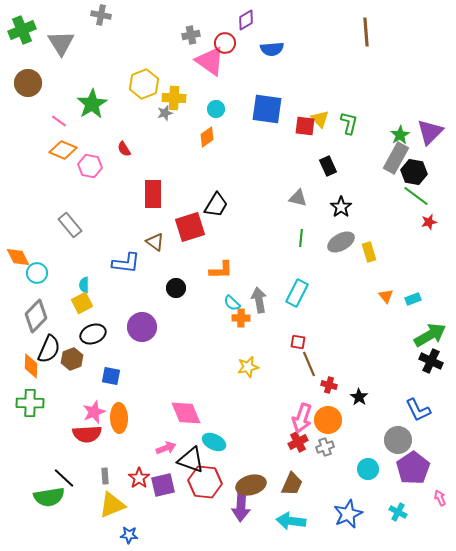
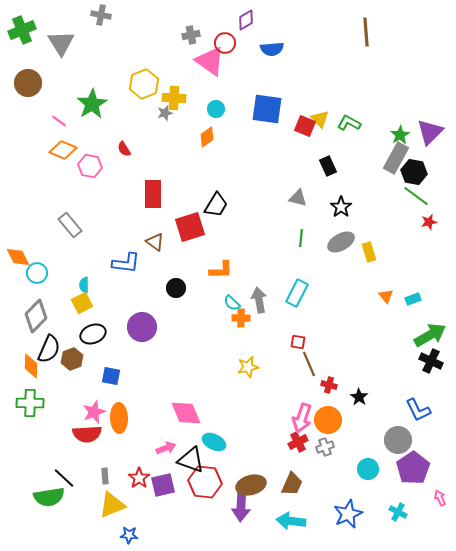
green L-shape at (349, 123): rotated 75 degrees counterclockwise
red square at (305, 126): rotated 15 degrees clockwise
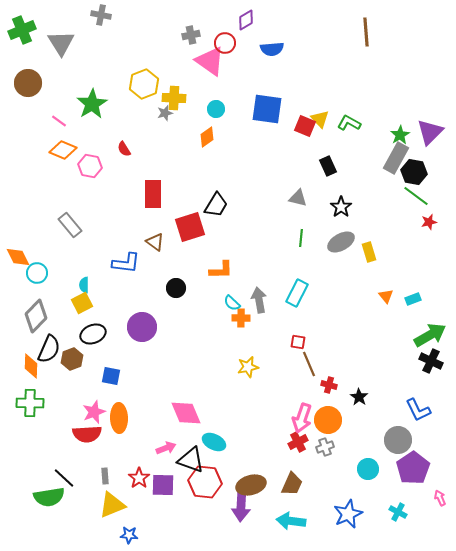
purple square at (163, 485): rotated 15 degrees clockwise
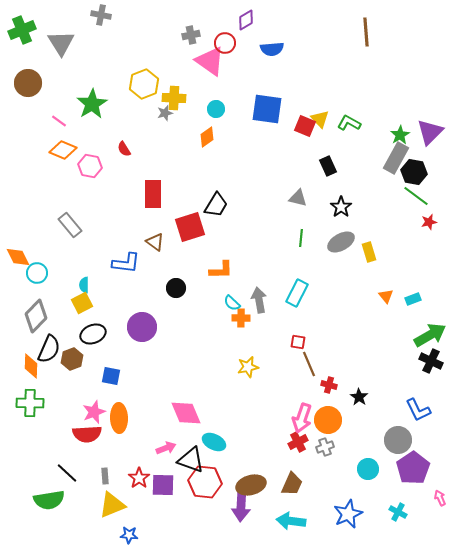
black line at (64, 478): moved 3 px right, 5 px up
green semicircle at (49, 497): moved 3 px down
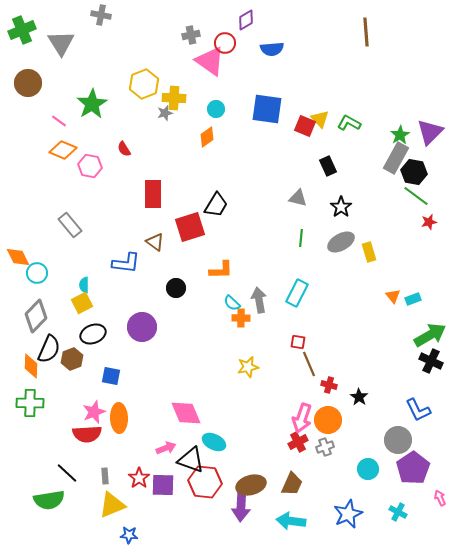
orange triangle at (386, 296): moved 7 px right
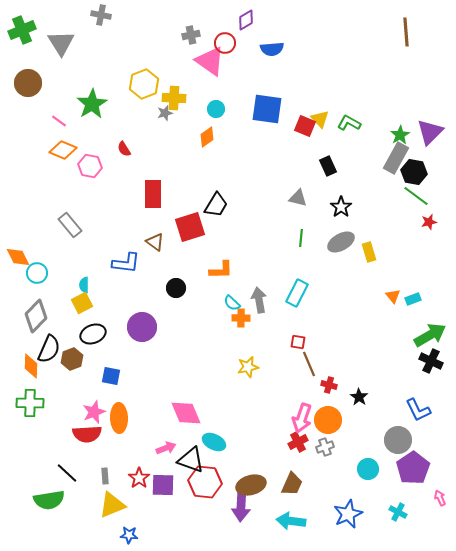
brown line at (366, 32): moved 40 px right
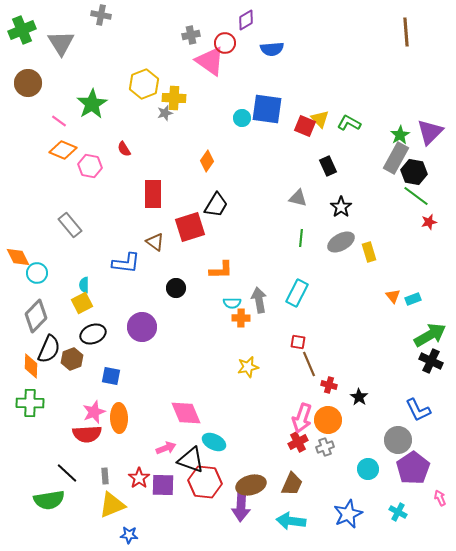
cyan circle at (216, 109): moved 26 px right, 9 px down
orange diamond at (207, 137): moved 24 px down; rotated 20 degrees counterclockwise
cyan semicircle at (232, 303): rotated 42 degrees counterclockwise
